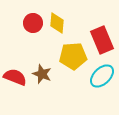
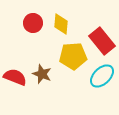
yellow diamond: moved 4 px right, 1 px down
red rectangle: moved 1 px down; rotated 16 degrees counterclockwise
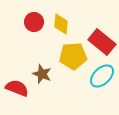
red circle: moved 1 px right, 1 px up
red rectangle: moved 1 px down; rotated 12 degrees counterclockwise
red semicircle: moved 2 px right, 11 px down
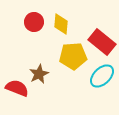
brown star: moved 3 px left; rotated 24 degrees clockwise
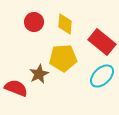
yellow diamond: moved 4 px right
yellow pentagon: moved 10 px left, 2 px down
red semicircle: moved 1 px left
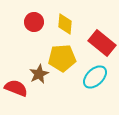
red rectangle: moved 1 px down
yellow pentagon: moved 1 px left
cyan ellipse: moved 7 px left, 1 px down
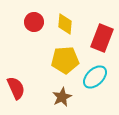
red rectangle: moved 5 px up; rotated 72 degrees clockwise
yellow pentagon: moved 3 px right, 2 px down
brown star: moved 23 px right, 23 px down
red semicircle: rotated 45 degrees clockwise
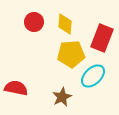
yellow pentagon: moved 6 px right, 6 px up
cyan ellipse: moved 2 px left, 1 px up
red semicircle: rotated 55 degrees counterclockwise
